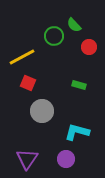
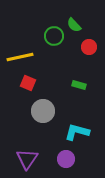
yellow line: moved 2 px left; rotated 16 degrees clockwise
gray circle: moved 1 px right
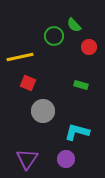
green rectangle: moved 2 px right
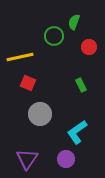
green semicircle: moved 3 px up; rotated 63 degrees clockwise
green rectangle: rotated 48 degrees clockwise
gray circle: moved 3 px left, 3 px down
cyan L-shape: rotated 50 degrees counterclockwise
